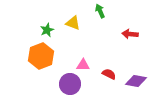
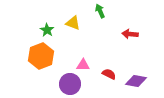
green star: rotated 16 degrees counterclockwise
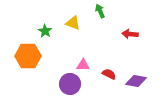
green star: moved 2 px left, 1 px down
orange hexagon: moved 13 px left; rotated 20 degrees clockwise
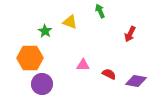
yellow triangle: moved 3 px left, 1 px up
red arrow: rotated 70 degrees counterclockwise
orange hexagon: moved 2 px right, 2 px down
purple circle: moved 28 px left
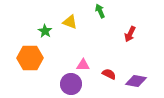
purple circle: moved 29 px right
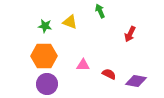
green star: moved 5 px up; rotated 24 degrees counterclockwise
orange hexagon: moved 14 px right, 2 px up
purple circle: moved 24 px left
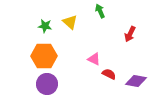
yellow triangle: rotated 21 degrees clockwise
pink triangle: moved 11 px right, 6 px up; rotated 24 degrees clockwise
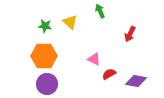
red semicircle: rotated 56 degrees counterclockwise
